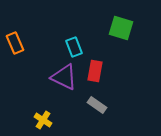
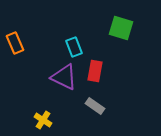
gray rectangle: moved 2 px left, 1 px down
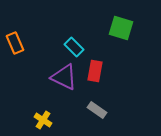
cyan rectangle: rotated 24 degrees counterclockwise
gray rectangle: moved 2 px right, 4 px down
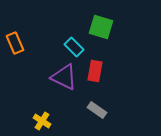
green square: moved 20 px left, 1 px up
yellow cross: moved 1 px left, 1 px down
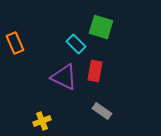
cyan rectangle: moved 2 px right, 3 px up
gray rectangle: moved 5 px right, 1 px down
yellow cross: rotated 36 degrees clockwise
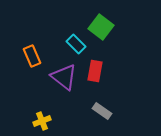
green square: rotated 20 degrees clockwise
orange rectangle: moved 17 px right, 13 px down
purple triangle: rotated 12 degrees clockwise
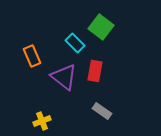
cyan rectangle: moved 1 px left, 1 px up
